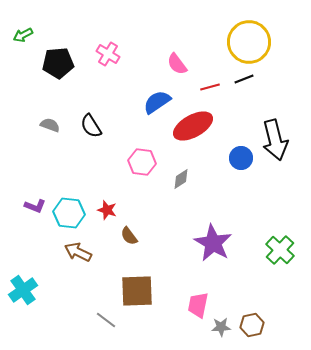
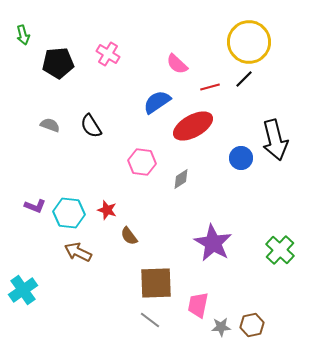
green arrow: rotated 78 degrees counterclockwise
pink semicircle: rotated 10 degrees counterclockwise
black line: rotated 24 degrees counterclockwise
brown square: moved 19 px right, 8 px up
gray line: moved 44 px right
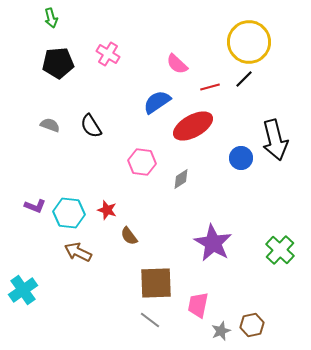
green arrow: moved 28 px right, 17 px up
gray star: moved 4 px down; rotated 18 degrees counterclockwise
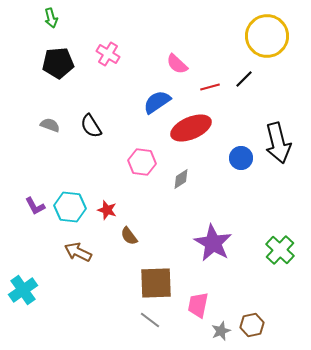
yellow circle: moved 18 px right, 6 px up
red ellipse: moved 2 px left, 2 px down; rotated 6 degrees clockwise
black arrow: moved 3 px right, 3 px down
purple L-shape: rotated 40 degrees clockwise
cyan hexagon: moved 1 px right, 6 px up
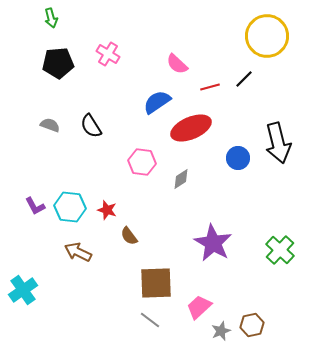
blue circle: moved 3 px left
pink trapezoid: moved 1 px right, 2 px down; rotated 36 degrees clockwise
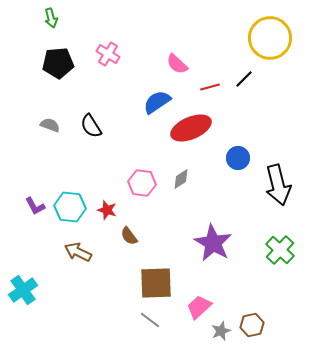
yellow circle: moved 3 px right, 2 px down
black arrow: moved 42 px down
pink hexagon: moved 21 px down
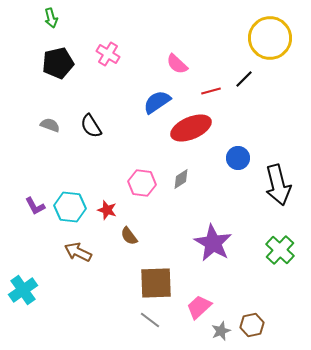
black pentagon: rotated 8 degrees counterclockwise
red line: moved 1 px right, 4 px down
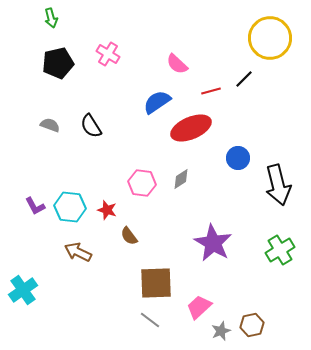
green cross: rotated 16 degrees clockwise
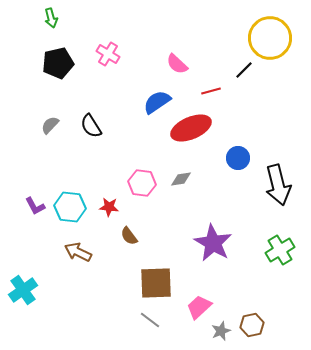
black line: moved 9 px up
gray semicircle: rotated 66 degrees counterclockwise
gray diamond: rotated 25 degrees clockwise
red star: moved 2 px right, 3 px up; rotated 12 degrees counterclockwise
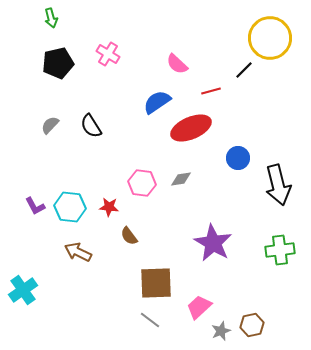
green cross: rotated 24 degrees clockwise
